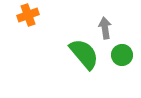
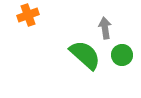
green semicircle: moved 1 px right, 1 px down; rotated 8 degrees counterclockwise
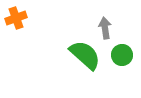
orange cross: moved 12 px left, 3 px down
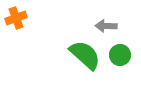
gray arrow: moved 1 px right, 2 px up; rotated 80 degrees counterclockwise
green circle: moved 2 px left
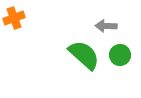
orange cross: moved 2 px left
green semicircle: moved 1 px left
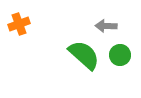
orange cross: moved 5 px right, 6 px down
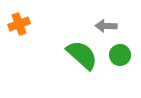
green semicircle: moved 2 px left
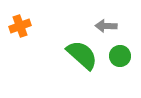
orange cross: moved 1 px right, 2 px down
green circle: moved 1 px down
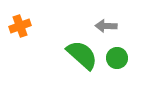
green circle: moved 3 px left, 2 px down
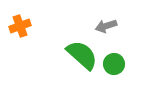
gray arrow: rotated 20 degrees counterclockwise
green circle: moved 3 px left, 6 px down
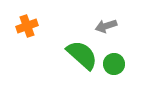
orange cross: moved 7 px right
